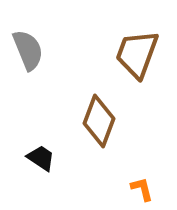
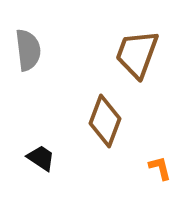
gray semicircle: rotated 15 degrees clockwise
brown diamond: moved 6 px right
orange L-shape: moved 18 px right, 21 px up
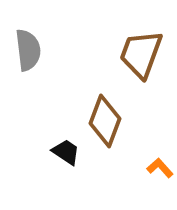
brown trapezoid: moved 4 px right
black trapezoid: moved 25 px right, 6 px up
orange L-shape: rotated 28 degrees counterclockwise
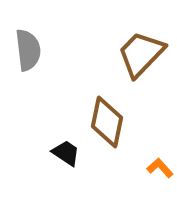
brown trapezoid: rotated 24 degrees clockwise
brown diamond: moved 2 px right, 1 px down; rotated 9 degrees counterclockwise
black trapezoid: moved 1 px down
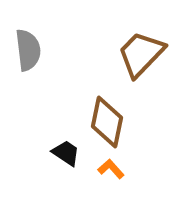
orange L-shape: moved 49 px left, 1 px down
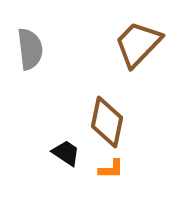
gray semicircle: moved 2 px right, 1 px up
brown trapezoid: moved 3 px left, 10 px up
orange L-shape: rotated 132 degrees clockwise
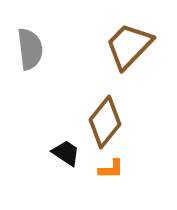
brown trapezoid: moved 9 px left, 2 px down
brown diamond: moved 2 px left; rotated 27 degrees clockwise
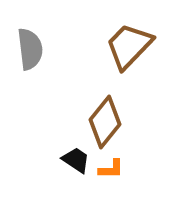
black trapezoid: moved 10 px right, 7 px down
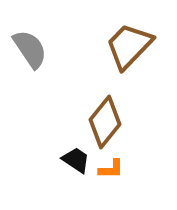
gray semicircle: rotated 27 degrees counterclockwise
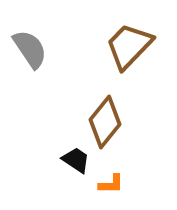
orange L-shape: moved 15 px down
